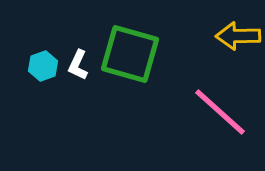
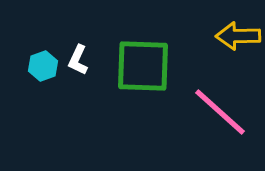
green square: moved 13 px right, 12 px down; rotated 14 degrees counterclockwise
white L-shape: moved 5 px up
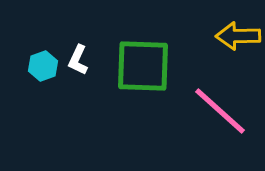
pink line: moved 1 px up
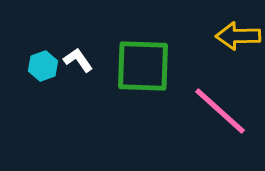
white L-shape: rotated 120 degrees clockwise
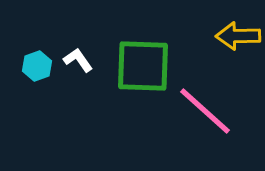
cyan hexagon: moved 6 px left
pink line: moved 15 px left
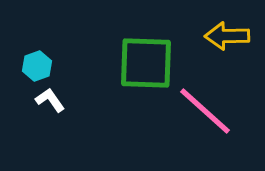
yellow arrow: moved 11 px left
white L-shape: moved 28 px left, 40 px down
green square: moved 3 px right, 3 px up
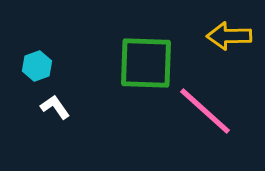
yellow arrow: moved 2 px right
white L-shape: moved 5 px right, 7 px down
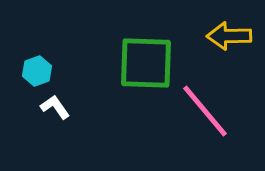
cyan hexagon: moved 5 px down
pink line: rotated 8 degrees clockwise
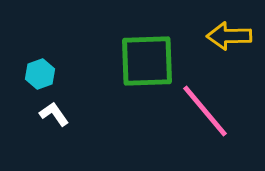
green square: moved 1 px right, 2 px up; rotated 4 degrees counterclockwise
cyan hexagon: moved 3 px right, 3 px down
white L-shape: moved 1 px left, 7 px down
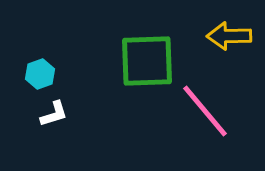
white L-shape: rotated 108 degrees clockwise
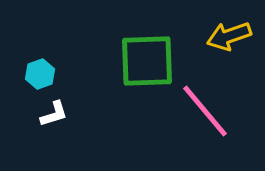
yellow arrow: rotated 18 degrees counterclockwise
